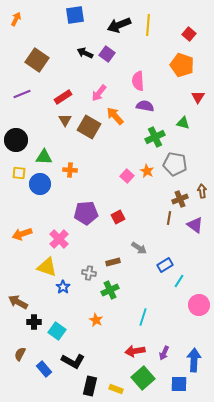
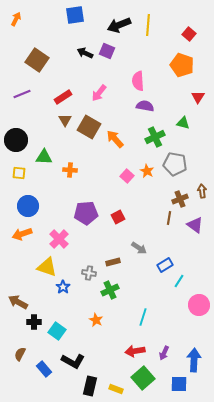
purple square at (107, 54): moved 3 px up; rotated 14 degrees counterclockwise
orange arrow at (115, 116): moved 23 px down
blue circle at (40, 184): moved 12 px left, 22 px down
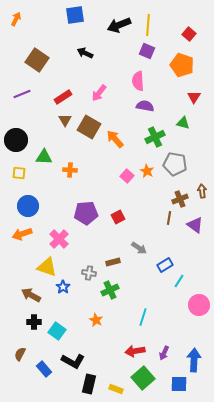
purple square at (107, 51): moved 40 px right
red triangle at (198, 97): moved 4 px left
brown arrow at (18, 302): moved 13 px right, 7 px up
black rectangle at (90, 386): moved 1 px left, 2 px up
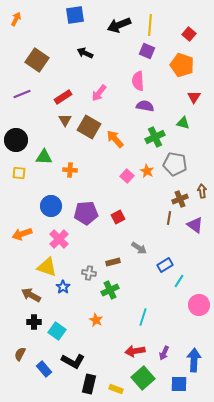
yellow line at (148, 25): moved 2 px right
blue circle at (28, 206): moved 23 px right
